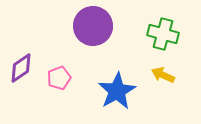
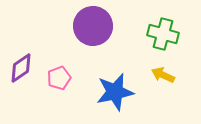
blue star: moved 2 px left, 1 px down; rotated 18 degrees clockwise
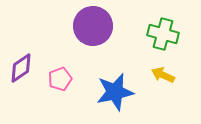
pink pentagon: moved 1 px right, 1 px down
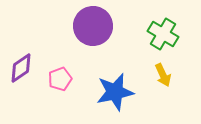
green cross: rotated 16 degrees clockwise
yellow arrow: rotated 140 degrees counterclockwise
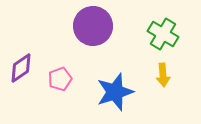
yellow arrow: rotated 20 degrees clockwise
blue star: rotated 6 degrees counterclockwise
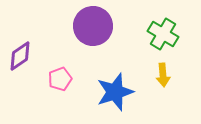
purple diamond: moved 1 px left, 12 px up
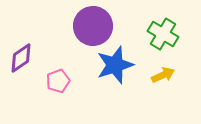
purple diamond: moved 1 px right, 2 px down
yellow arrow: rotated 110 degrees counterclockwise
pink pentagon: moved 2 px left, 2 px down
blue star: moved 27 px up
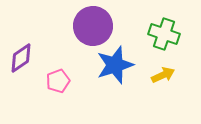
green cross: moved 1 px right; rotated 12 degrees counterclockwise
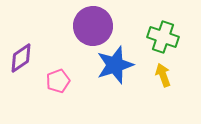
green cross: moved 1 px left, 3 px down
yellow arrow: rotated 85 degrees counterclockwise
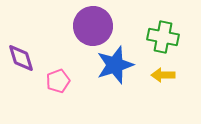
green cross: rotated 8 degrees counterclockwise
purple diamond: rotated 72 degrees counterclockwise
yellow arrow: rotated 70 degrees counterclockwise
